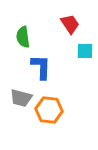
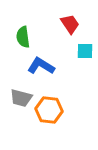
blue L-shape: moved 1 px up; rotated 60 degrees counterclockwise
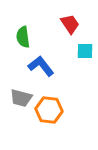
blue L-shape: rotated 20 degrees clockwise
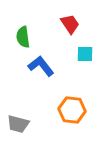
cyan square: moved 3 px down
gray trapezoid: moved 3 px left, 26 px down
orange hexagon: moved 23 px right
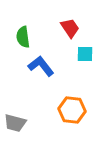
red trapezoid: moved 4 px down
gray trapezoid: moved 3 px left, 1 px up
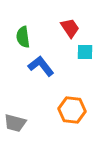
cyan square: moved 2 px up
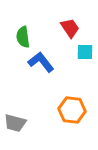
blue L-shape: moved 4 px up
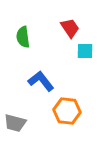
cyan square: moved 1 px up
blue L-shape: moved 19 px down
orange hexagon: moved 5 px left, 1 px down
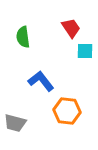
red trapezoid: moved 1 px right
